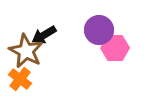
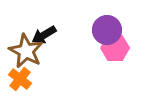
purple circle: moved 8 px right
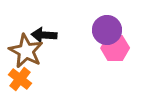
black arrow: rotated 35 degrees clockwise
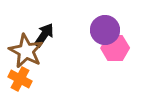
purple circle: moved 2 px left
black arrow: rotated 120 degrees clockwise
orange cross: rotated 10 degrees counterclockwise
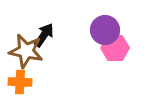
brown star: rotated 16 degrees counterclockwise
orange cross: moved 3 px down; rotated 25 degrees counterclockwise
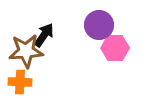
purple circle: moved 6 px left, 5 px up
brown star: rotated 16 degrees counterclockwise
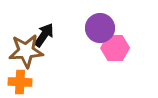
purple circle: moved 1 px right, 3 px down
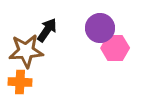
black arrow: moved 3 px right, 5 px up
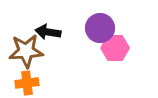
black arrow: moved 1 px right, 2 px down; rotated 115 degrees counterclockwise
orange cross: moved 7 px right, 1 px down; rotated 10 degrees counterclockwise
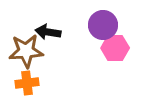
purple circle: moved 3 px right, 3 px up
